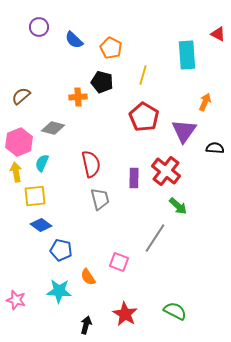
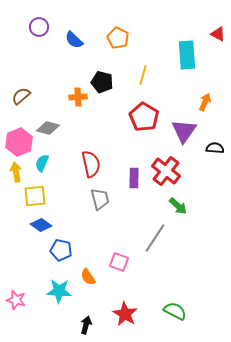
orange pentagon: moved 7 px right, 10 px up
gray diamond: moved 5 px left
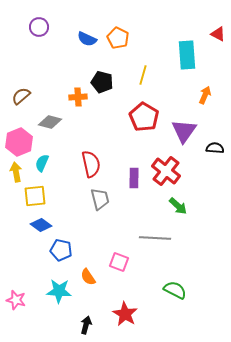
blue semicircle: moved 13 px right, 1 px up; rotated 18 degrees counterclockwise
orange arrow: moved 7 px up
gray diamond: moved 2 px right, 6 px up
gray line: rotated 60 degrees clockwise
green semicircle: moved 21 px up
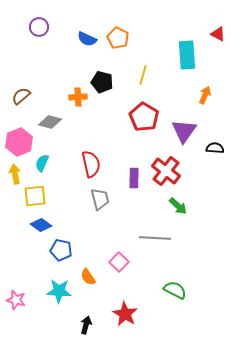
yellow arrow: moved 1 px left, 2 px down
pink square: rotated 24 degrees clockwise
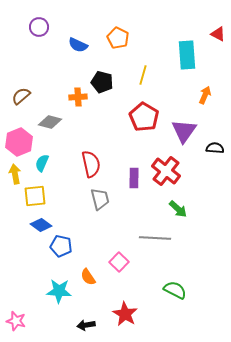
blue semicircle: moved 9 px left, 6 px down
green arrow: moved 3 px down
blue pentagon: moved 4 px up
pink star: moved 21 px down
black arrow: rotated 114 degrees counterclockwise
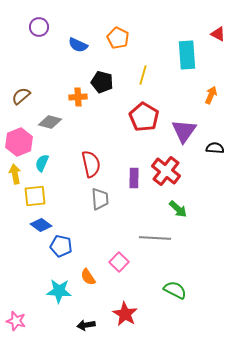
orange arrow: moved 6 px right
gray trapezoid: rotated 10 degrees clockwise
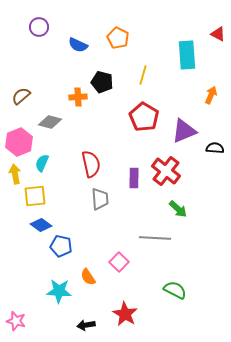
purple triangle: rotated 32 degrees clockwise
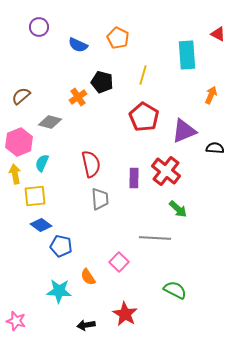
orange cross: rotated 30 degrees counterclockwise
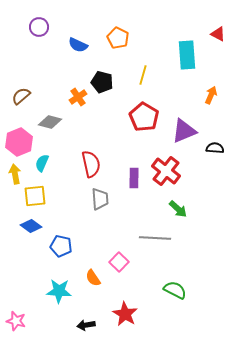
blue diamond: moved 10 px left, 1 px down
orange semicircle: moved 5 px right, 1 px down
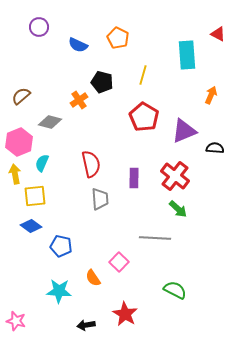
orange cross: moved 1 px right, 3 px down
red cross: moved 9 px right, 5 px down
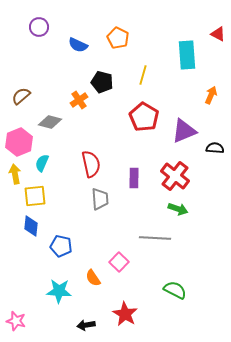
green arrow: rotated 24 degrees counterclockwise
blue diamond: rotated 60 degrees clockwise
